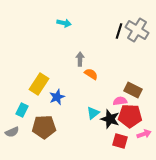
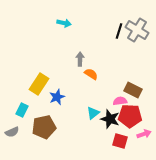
brown pentagon: rotated 10 degrees counterclockwise
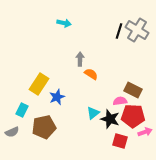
red pentagon: moved 3 px right
pink arrow: moved 1 px right, 2 px up
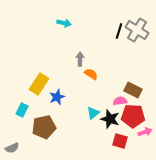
gray semicircle: moved 16 px down
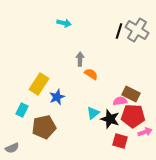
brown rectangle: moved 2 px left, 4 px down
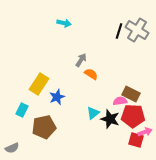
gray arrow: moved 1 px right, 1 px down; rotated 32 degrees clockwise
red square: moved 16 px right, 1 px up
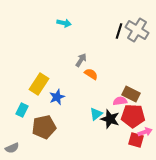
cyan triangle: moved 3 px right, 1 px down
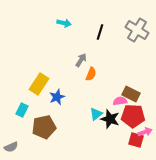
black line: moved 19 px left, 1 px down
orange semicircle: rotated 80 degrees clockwise
gray semicircle: moved 1 px left, 1 px up
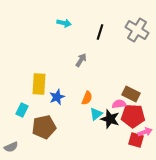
orange semicircle: moved 4 px left, 24 px down
yellow rectangle: rotated 30 degrees counterclockwise
pink semicircle: moved 1 px left, 3 px down
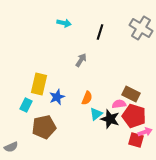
gray cross: moved 4 px right, 2 px up
yellow rectangle: rotated 10 degrees clockwise
cyan rectangle: moved 4 px right, 5 px up
red pentagon: moved 1 px right; rotated 15 degrees clockwise
